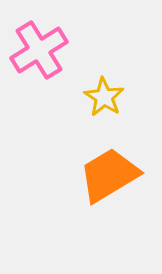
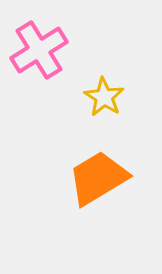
orange trapezoid: moved 11 px left, 3 px down
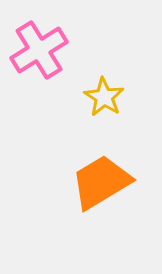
orange trapezoid: moved 3 px right, 4 px down
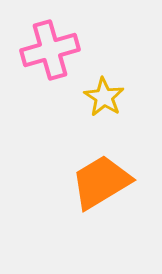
pink cross: moved 11 px right; rotated 16 degrees clockwise
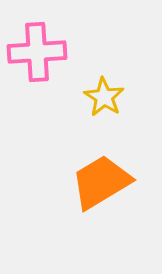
pink cross: moved 13 px left, 2 px down; rotated 12 degrees clockwise
